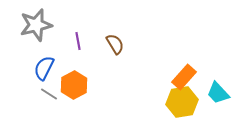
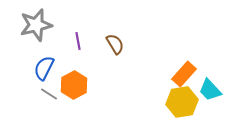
orange rectangle: moved 3 px up
cyan trapezoid: moved 8 px left, 3 px up
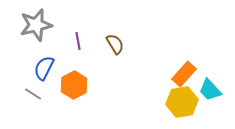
gray line: moved 16 px left
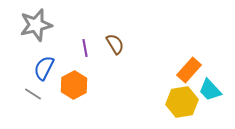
purple line: moved 7 px right, 7 px down
orange rectangle: moved 5 px right, 4 px up
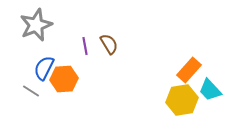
gray star: rotated 8 degrees counterclockwise
brown semicircle: moved 6 px left
purple line: moved 2 px up
orange hexagon: moved 10 px left, 6 px up; rotated 24 degrees clockwise
gray line: moved 2 px left, 3 px up
yellow hexagon: moved 2 px up
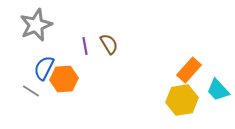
cyan trapezoid: moved 8 px right
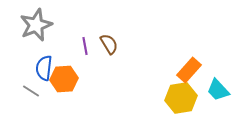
blue semicircle: rotated 20 degrees counterclockwise
yellow hexagon: moved 1 px left, 2 px up
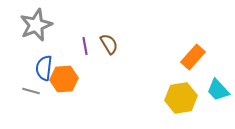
orange rectangle: moved 4 px right, 13 px up
gray line: rotated 18 degrees counterclockwise
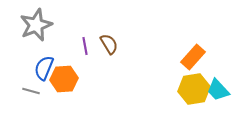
blue semicircle: rotated 15 degrees clockwise
yellow hexagon: moved 13 px right, 9 px up
